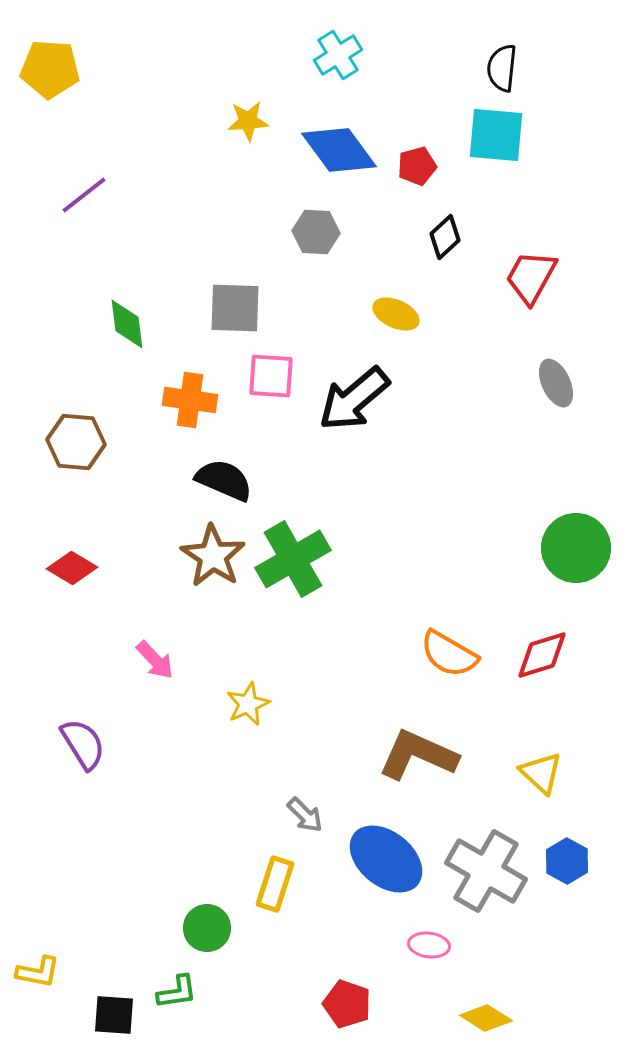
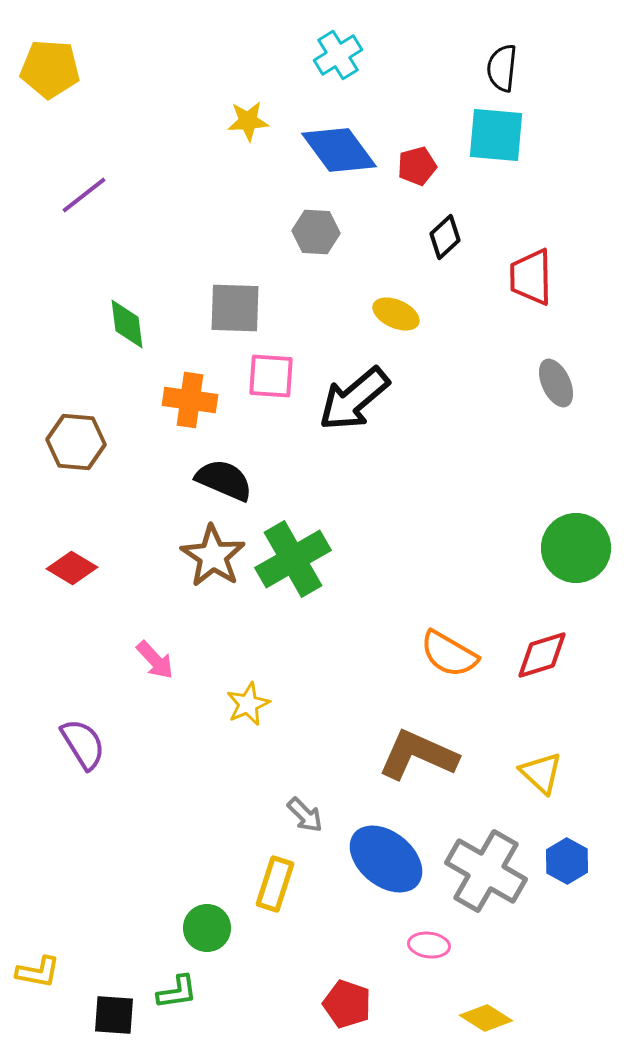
red trapezoid at (531, 277): rotated 30 degrees counterclockwise
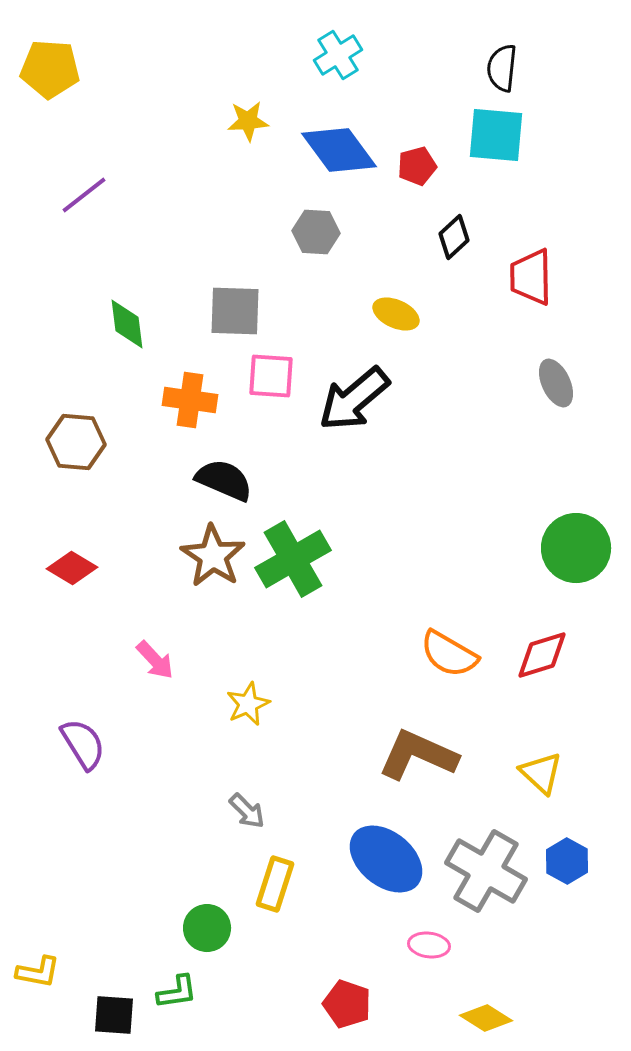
black diamond at (445, 237): moved 9 px right
gray square at (235, 308): moved 3 px down
gray arrow at (305, 815): moved 58 px left, 4 px up
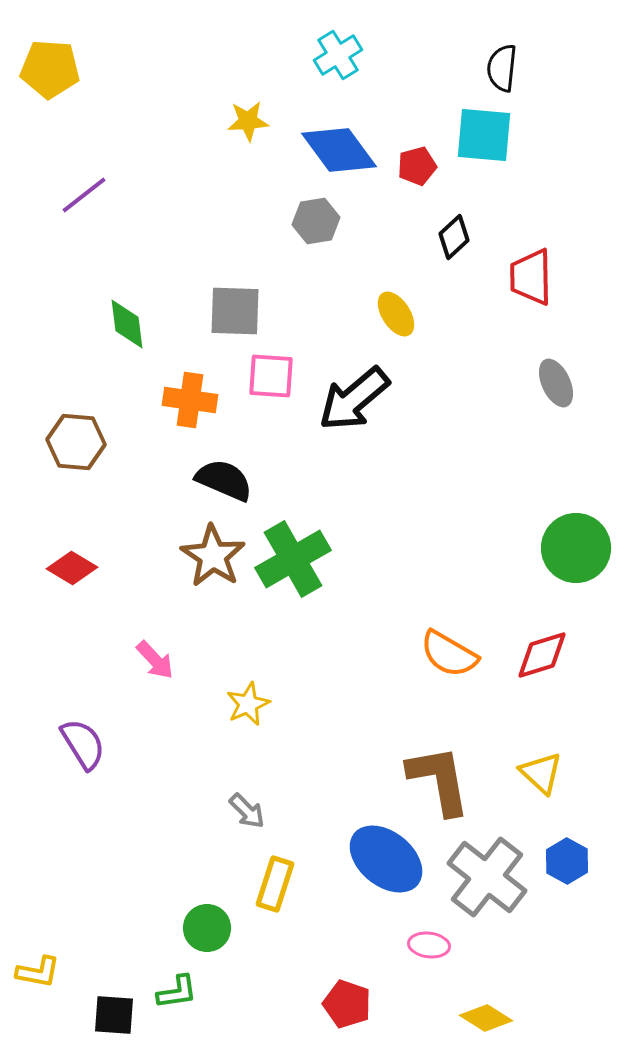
cyan square at (496, 135): moved 12 px left
gray hexagon at (316, 232): moved 11 px up; rotated 12 degrees counterclockwise
yellow ellipse at (396, 314): rotated 33 degrees clockwise
brown L-shape at (418, 755): moved 21 px right, 25 px down; rotated 56 degrees clockwise
gray cross at (486, 871): moved 1 px right, 6 px down; rotated 8 degrees clockwise
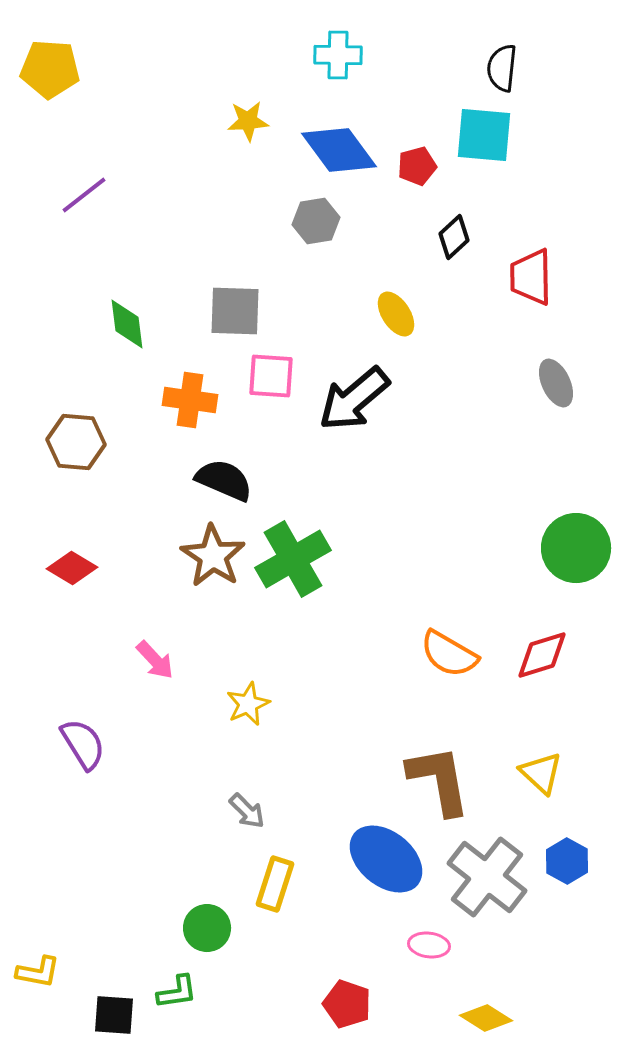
cyan cross at (338, 55): rotated 33 degrees clockwise
